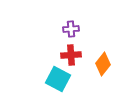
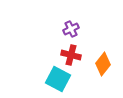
purple cross: rotated 21 degrees counterclockwise
red cross: rotated 18 degrees clockwise
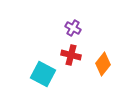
purple cross: moved 2 px right, 1 px up; rotated 35 degrees counterclockwise
cyan square: moved 15 px left, 5 px up
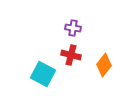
purple cross: rotated 21 degrees counterclockwise
orange diamond: moved 1 px right, 1 px down
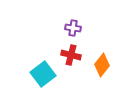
orange diamond: moved 2 px left
cyan square: rotated 25 degrees clockwise
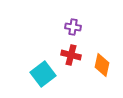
purple cross: moved 1 px up
orange diamond: rotated 25 degrees counterclockwise
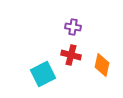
cyan square: rotated 10 degrees clockwise
